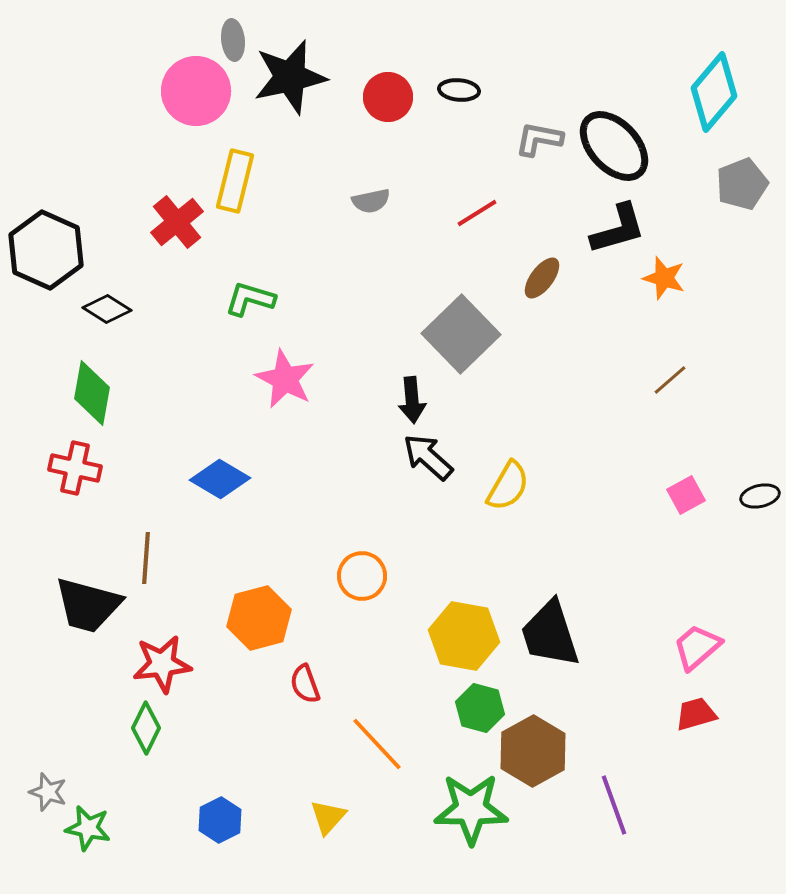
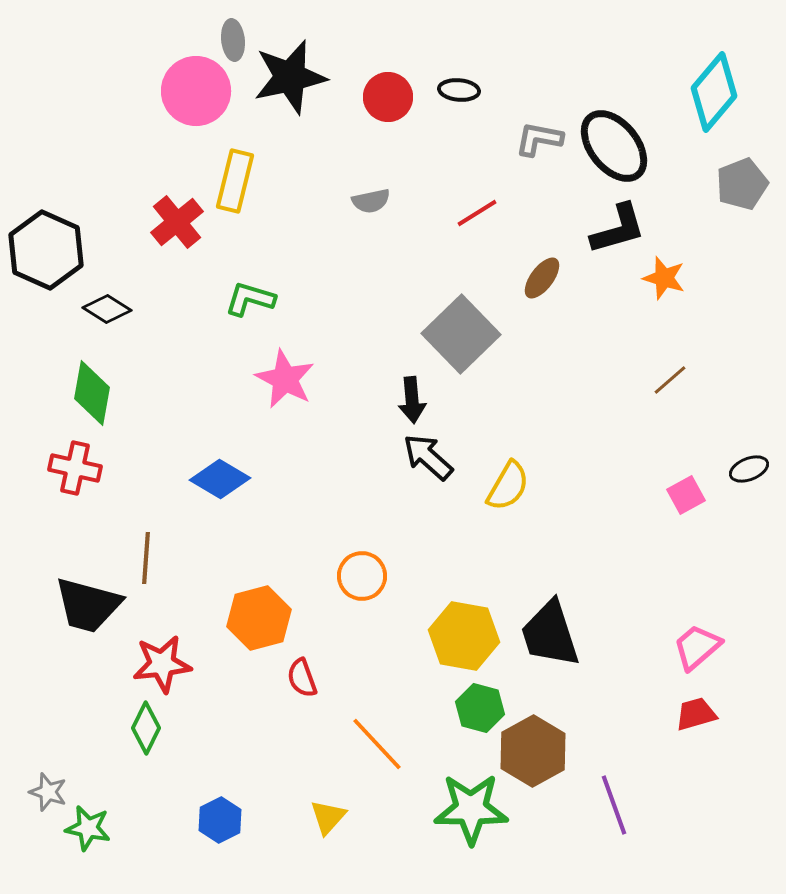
black ellipse at (614, 146): rotated 4 degrees clockwise
black ellipse at (760, 496): moved 11 px left, 27 px up; rotated 9 degrees counterclockwise
red semicircle at (305, 684): moved 3 px left, 6 px up
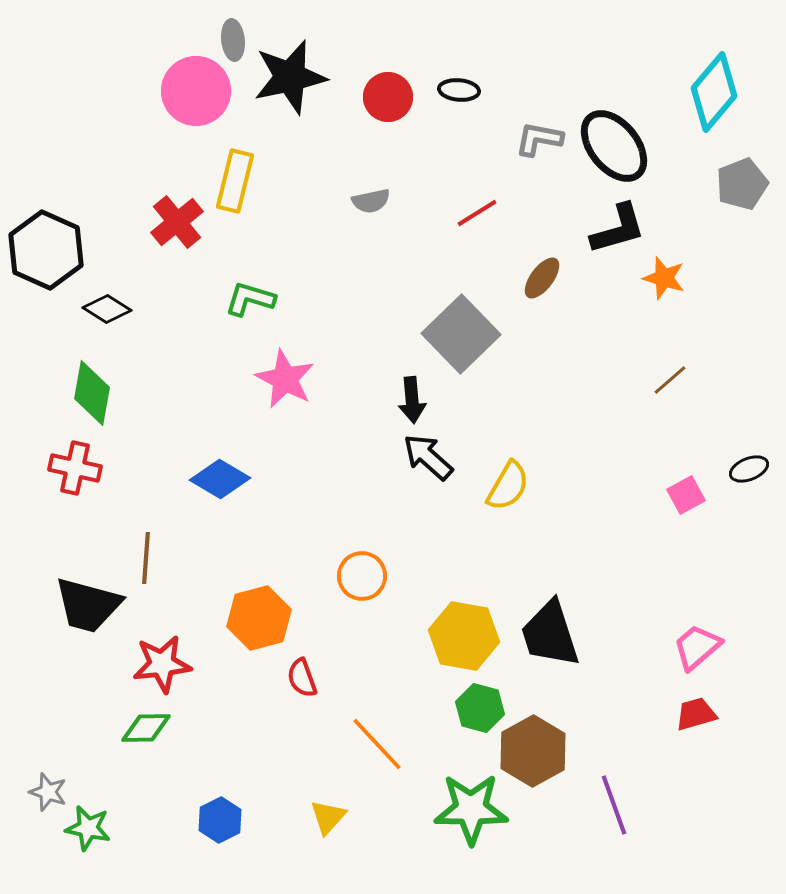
green diamond at (146, 728): rotated 63 degrees clockwise
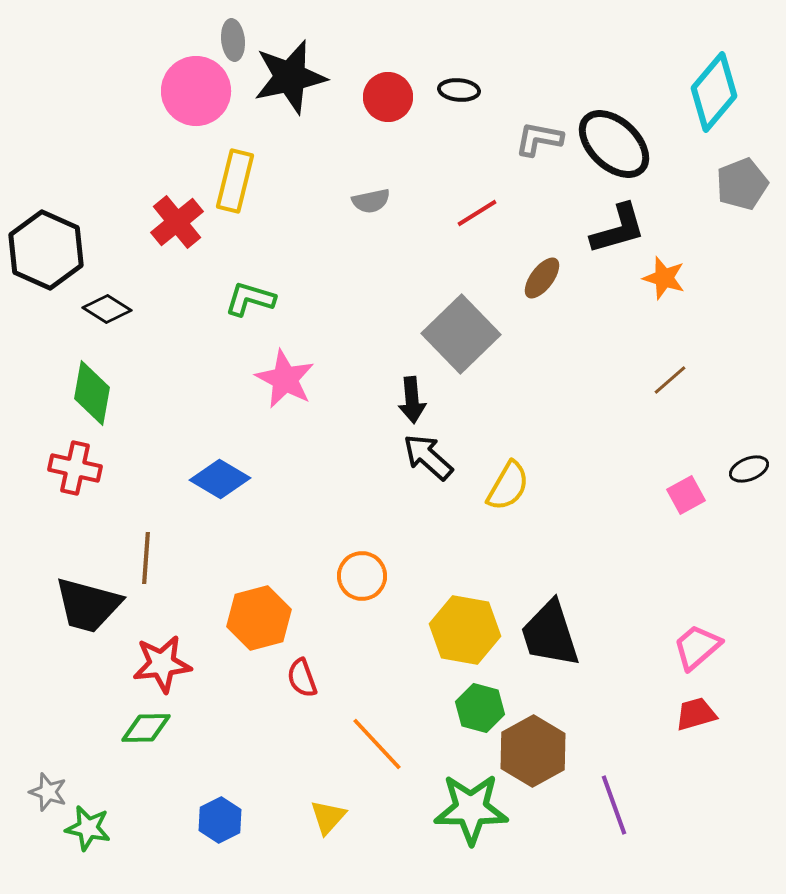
black ellipse at (614, 146): moved 2 px up; rotated 8 degrees counterclockwise
yellow hexagon at (464, 636): moved 1 px right, 6 px up
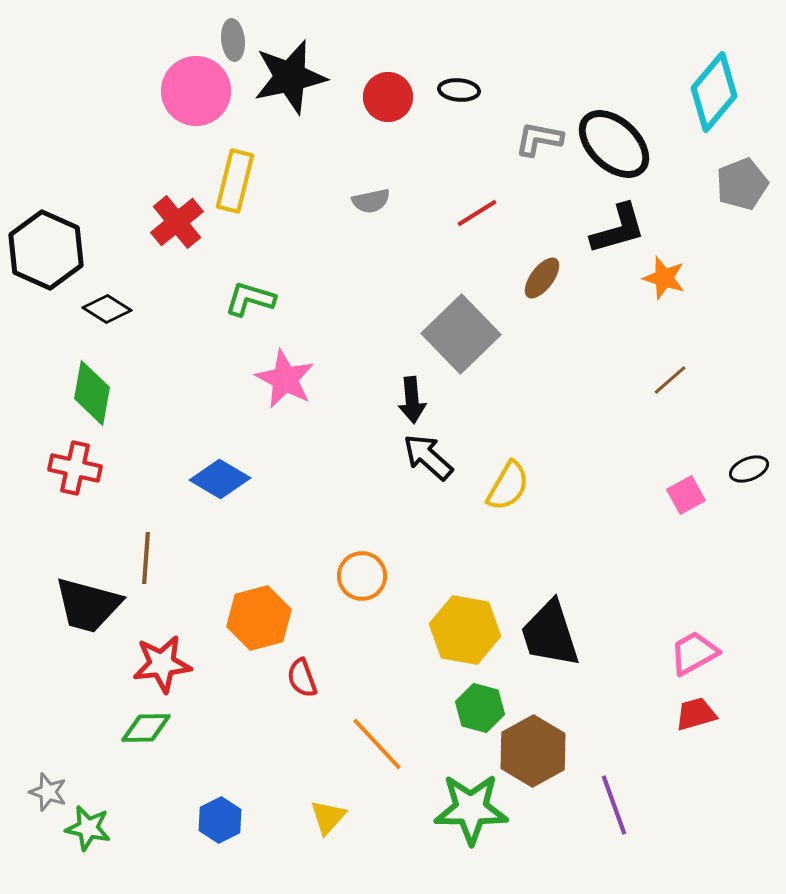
pink trapezoid at (697, 647): moved 3 px left, 6 px down; rotated 12 degrees clockwise
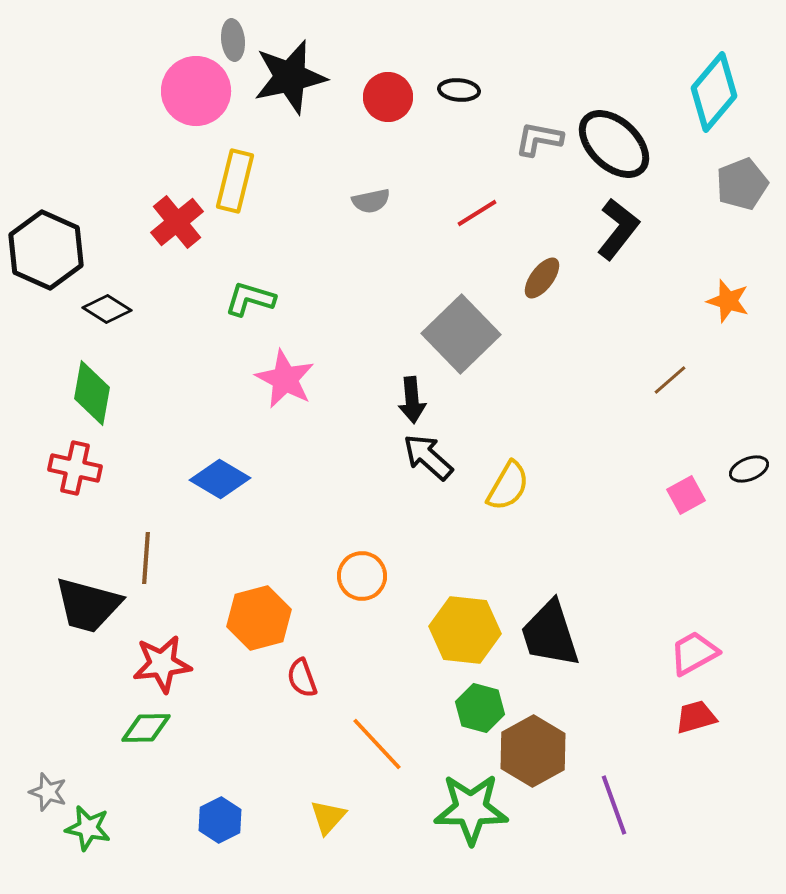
black L-shape at (618, 229): rotated 36 degrees counterclockwise
orange star at (664, 278): moved 64 px right, 23 px down
yellow hexagon at (465, 630): rotated 4 degrees counterclockwise
red trapezoid at (696, 714): moved 3 px down
